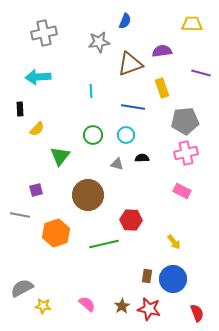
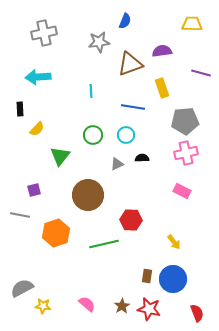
gray triangle: rotated 40 degrees counterclockwise
purple square: moved 2 px left
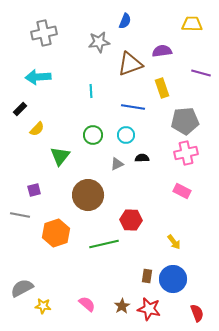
black rectangle: rotated 48 degrees clockwise
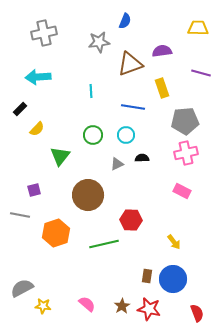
yellow trapezoid: moved 6 px right, 4 px down
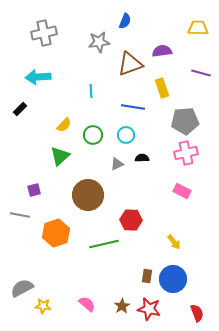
yellow semicircle: moved 27 px right, 4 px up
green triangle: rotated 10 degrees clockwise
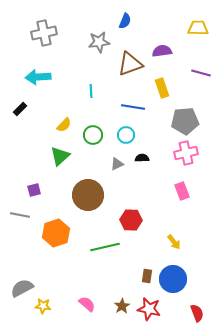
pink rectangle: rotated 42 degrees clockwise
green line: moved 1 px right, 3 px down
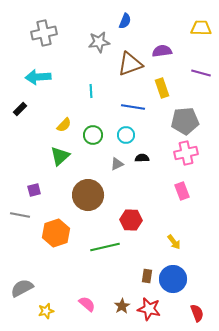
yellow trapezoid: moved 3 px right
yellow star: moved 3 px right, 5 px down; rotated 21 degrees counterclockwise
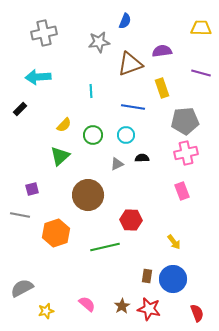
purple square: moved 2 px left, 1 px up
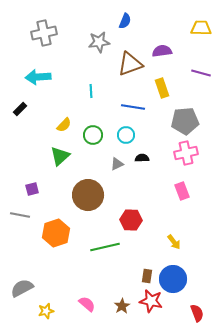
red star: moved 2 px right, 8 px up
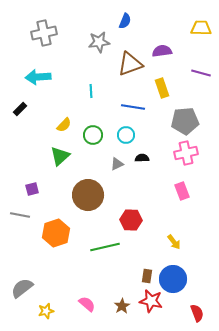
gray semicircle: rotated 10 degrees counterclockwise
